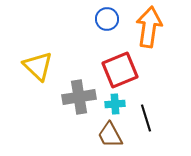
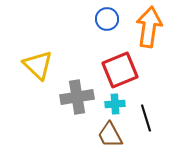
yellow triangle: moved 1 px up
gray cross: moved 2 px left
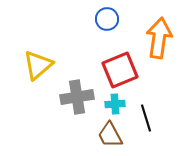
orange arrow: moved 10 px right, 11 px down
yellow triangle: rotated 36 degrees clockwise
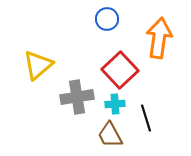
red square: rotated 21 degrees counterclockwise
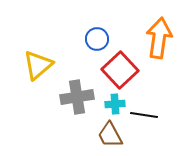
blue circle: moved 10 px left, 20 px down
black line: moved 2 px left, 3 px up; rotated 64 degrees counterclockwise
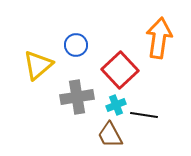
blue circle: moved 21 px left, 6 px down
cyan cross: moved 1 px right, 1 px down; rotated 18 degrees counterclockwise
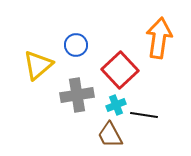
gray cross: moved 2 px up
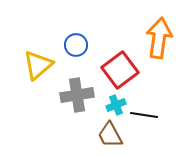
red square: rotated 6 degrees clockwise
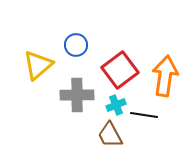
orange arrow: moved 6 px right, 38 px down
gray cross: rotated 8 degrees clockwise
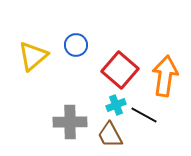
yellow triangle: moved 5 px left, 9 px up
red square: rotated 12 degrees counterclockwise
gray cross: moved 7 px left, 27 px down
black line: rotated 20 degrees clockwise
